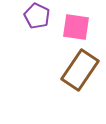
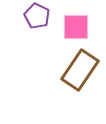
pink square: rotated 8 degrees counterclockwise
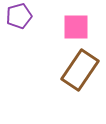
purple pentagon: moved 18 px left; rotated 30 degrees clockwise
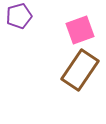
pink square: moved 4 px right, 3 px down; rotated 20 degrees counterclockwise
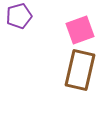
brown rectangle: rotated 21 degrees counterclockwise
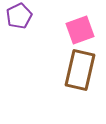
purple pentagon: rotated 10 degrees counterclockwise
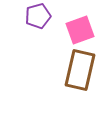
purple pentagon: moved 19 px right; rotated 10 degrees clockwise
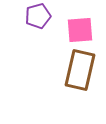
pink square: rotated 16 degrees clockwise
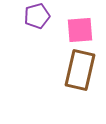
purple pentagon: moved 1 px left
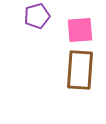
brown rectangle: rotated 9 degrees counterclockwise
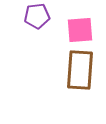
purple pentagon: rotated 10 degrees clockwise
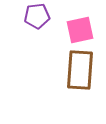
pink square: rotated 8 degrees counterclockwise
